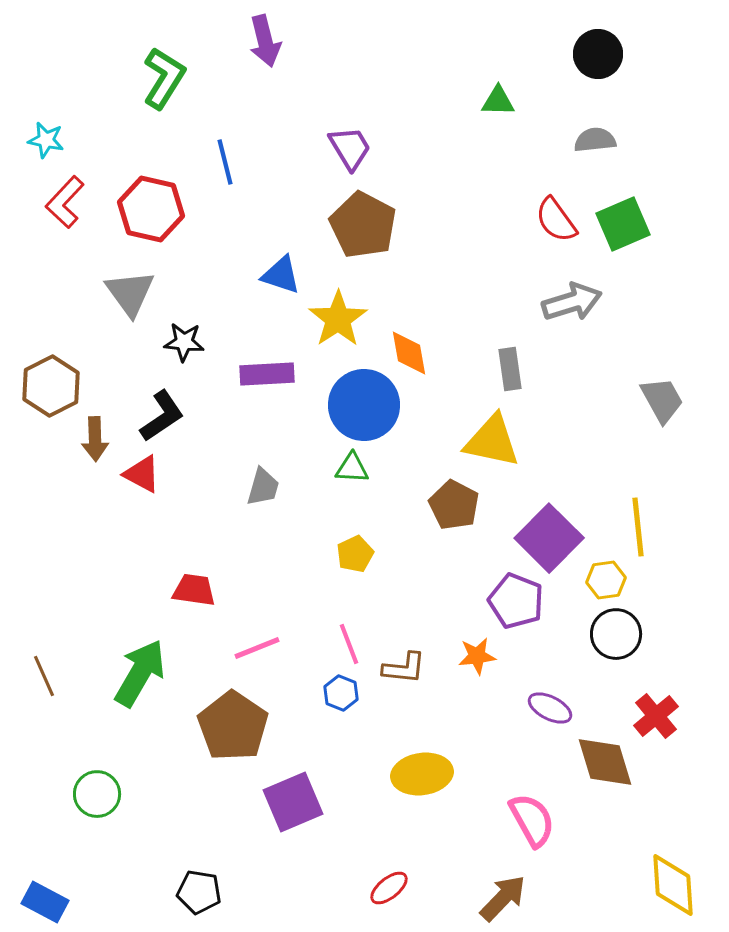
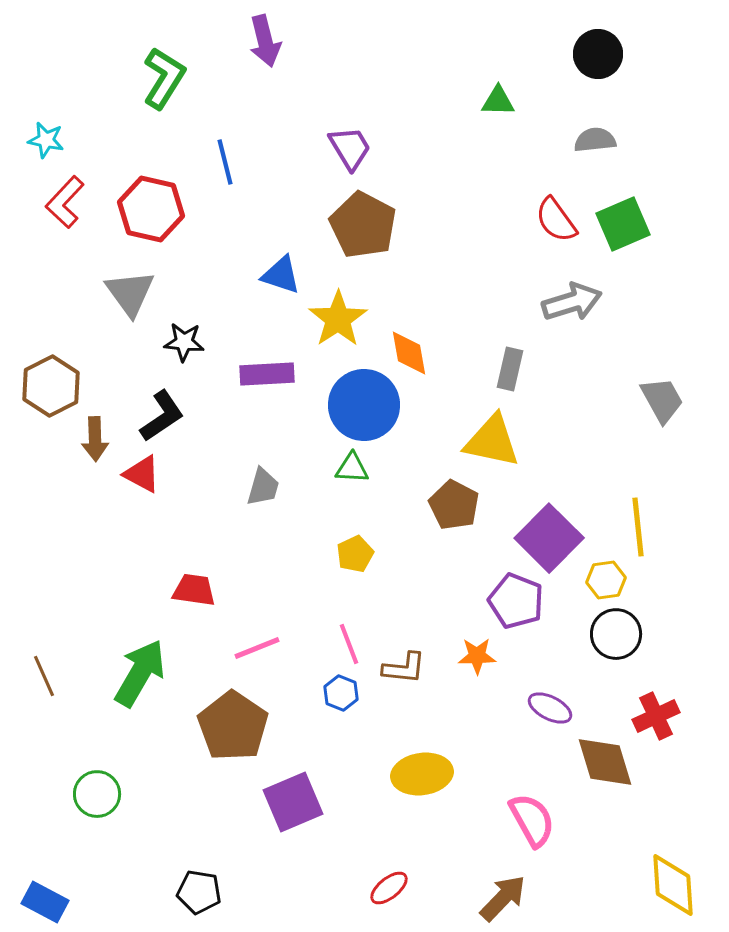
gray rectangle at (510, 369): rotated 21 degrees clockwise
orange star at (477, 656): rotated 6 degrees clockwise
red cross at (656, 716): rotated 15 degrees clockwise
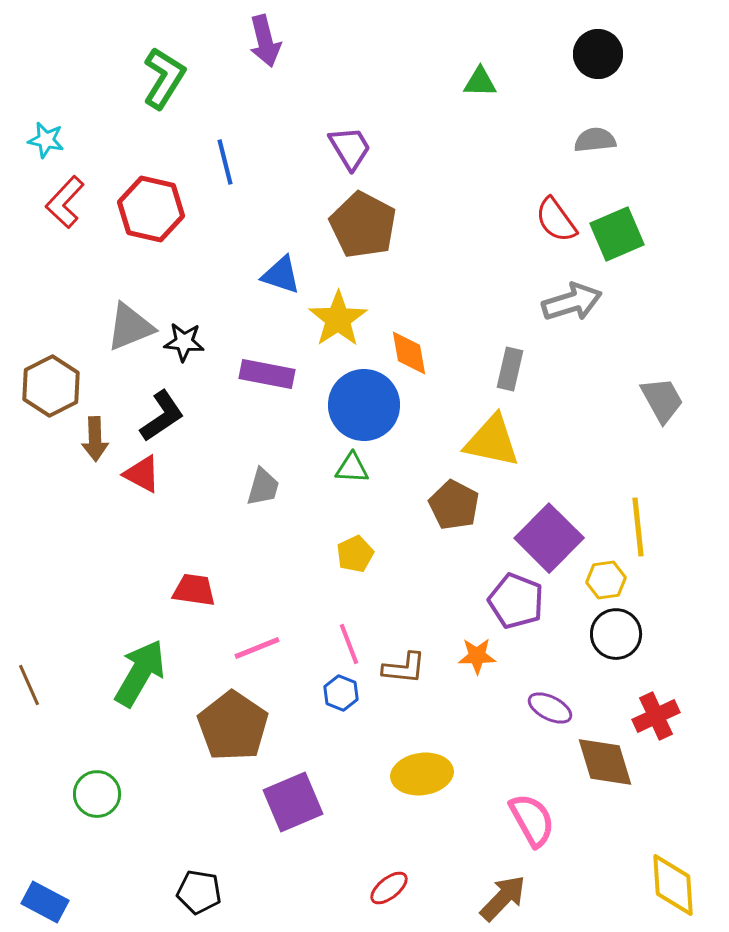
green triangle at (498, 101): moved 18 px left, 19 px up
green square at (623, 224): moved 6 px left, 10 px down
gray triangle at (130, 293): moved 34 px down; rotated 44 degrees clockwise
purple rectangle at (267, 374): rotated 14 degrees clockwise
brown line at (44, 676): moved 15 px left, 9 px down
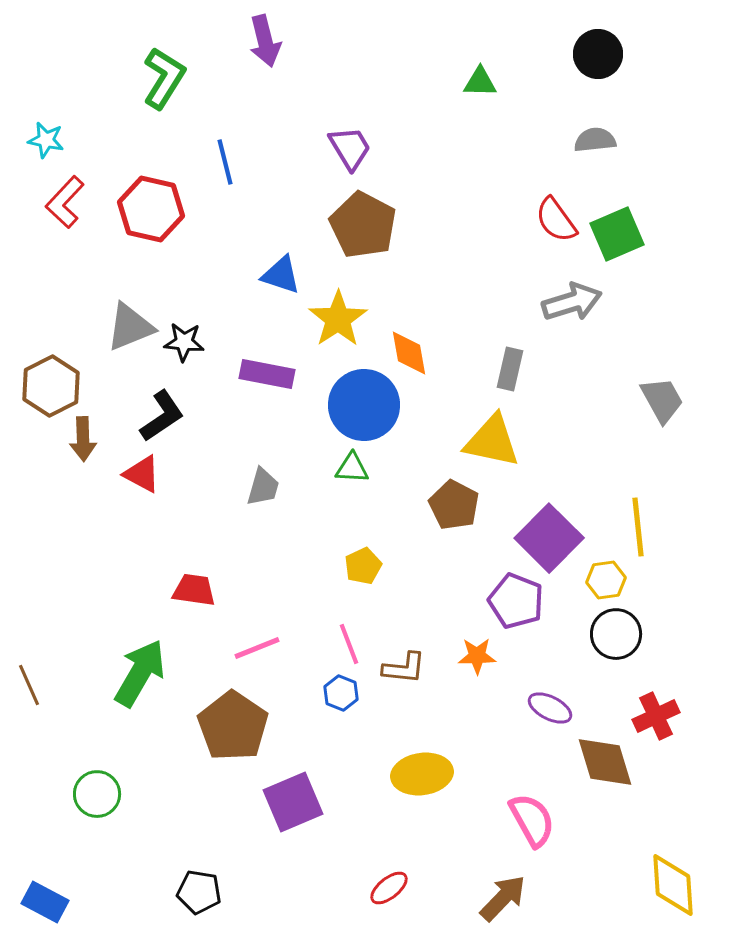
brown arrow at (95, 439): moved 12 px left
yellow pentagon at (355, 554): moved 8 px right, 12 px down
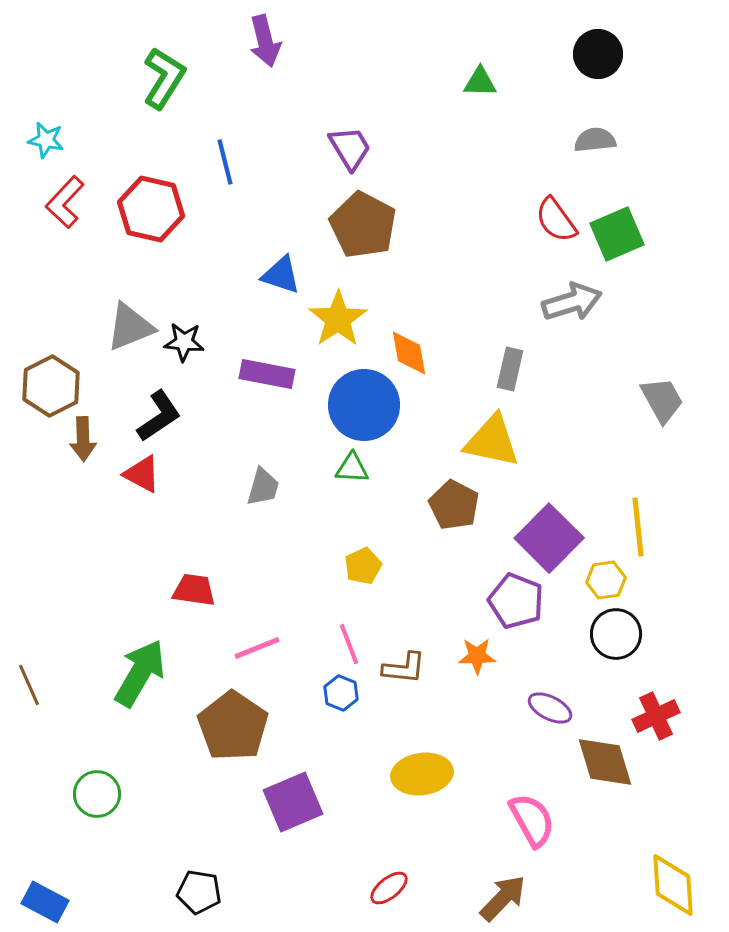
black L-shape at (162, 416): moved 3 px left
